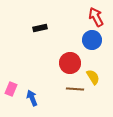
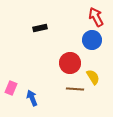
pink rectangle: moved 1 px up
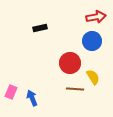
red arrow: rotated 108 degrees clockwise
blue circle: moved 1 px down
pink rectangle: moved 4 px down
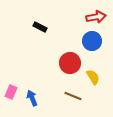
black rectangle: moved 1 px up; rotated 40 degrees clockwise
brown line: moved 2 px left, 7 px down; rotated 18 degrees clockwise
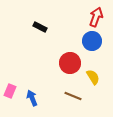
red arrow: rotated 60 degrees counterclockwise
pink rectangle: moved 1 px left, 1 px up
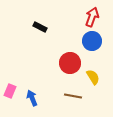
red arrow: moved 4 px left
brown line: rotated 12 degrees counterclockwise
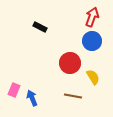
pink rectangle: moved 4 px right, 1 px up
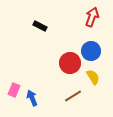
black rectangle: moved 1 px up
blue circle: moved 1 px left, 10 px down
brown line: rotated 42 degrees counterclockwise
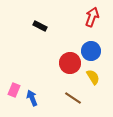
brown line: moved 2 px down; rotated 66 degrees clockwise
